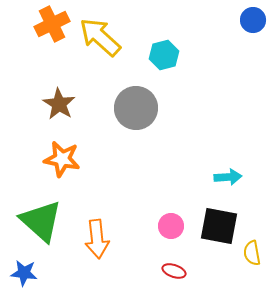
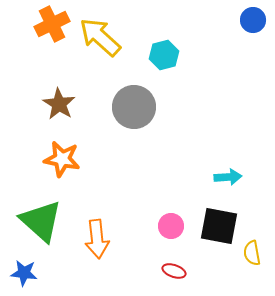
gray circle: moved 2 px left, 1 px up
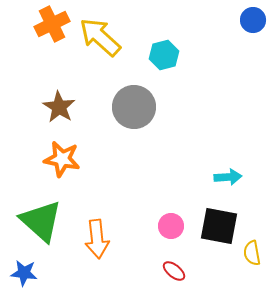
brown star: moved 3 px down
red ellipse: rotated 20 degrees clockwise
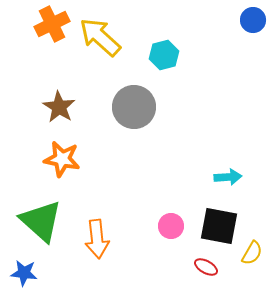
yellow semicircle: rotated 140 degrees counterclockwise
red ellipse: moved 32 px right, 4 px up; rotated 10 degrees counterclockwise
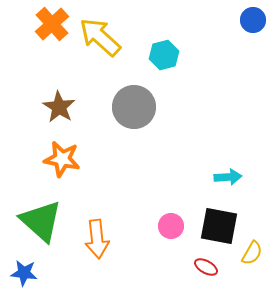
orange cross: rotated 16 degrees counterclockwise
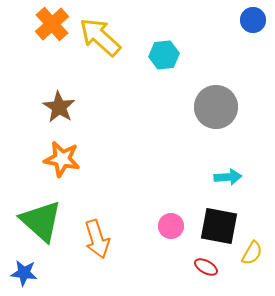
cyan hexagon: rotated 8 degrees clockwise
gray circle: moved 82 px right
orange arrow: rotated 12 degrees counterclockwise
